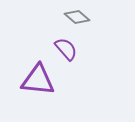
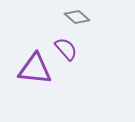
purple triangle: moved 3 px left, 11 px up
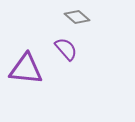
purple triangle: moved 9 px left
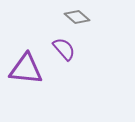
purple semicircle: moved 2 px left
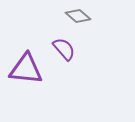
gray diamond: moved 1 px right, 1 px up
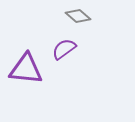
purple semicircle: rotated 85 degrees counterclockwise
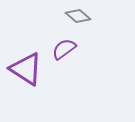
purple triangle: rotated 27 degrees clockwise
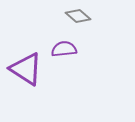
purple semicircle: rotated 30 degrees clockwise
